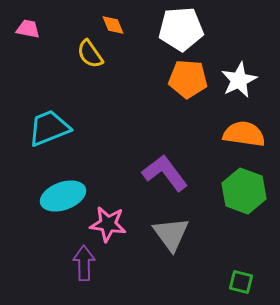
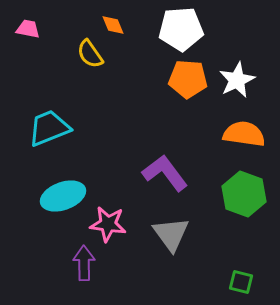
white star: moved 2 px left
green hexagon: moved 3 px down
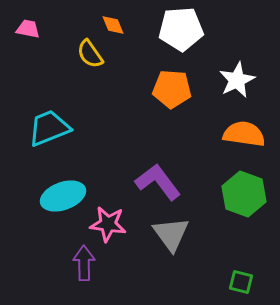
orange pentagon: moved 16 px left, 10 px down
purple L-shape: moved 7 px left, 9 px down
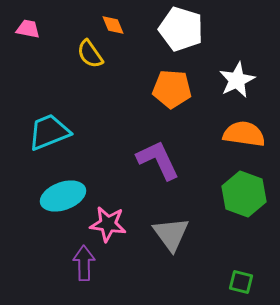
white pentagon: rotated 21 degrees clockwise
cyan trapezoid: moved 4 px down
purple L-shape: moved 22 px up; rotated 12 degrees clockwise
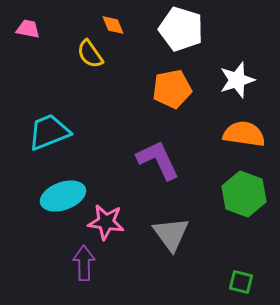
white star: rotated 9 degrees clockwise
orange pentagon: rotated 15 degrees counterclockwise
pink star: moved 2 px left, 2 px up
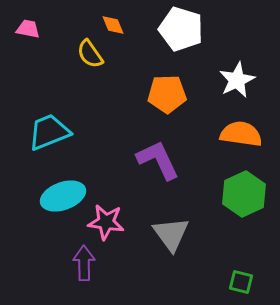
white star: rotated 9 degrees counterclockwise
orange pentagon: moved 5 px left, 5 px down; rotated 9 degrees clockwise
orange semicircle: moved 3 px left
green hexagon: rotated 15 degrees clockwise
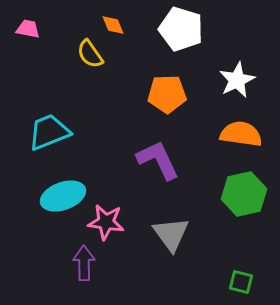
green hexagon: rotated 12 degrees clockwise
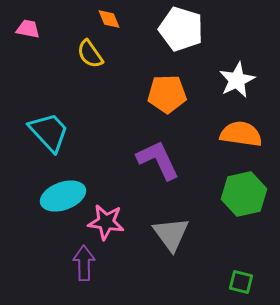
orange diamond: moved 4 px left, 6 px up
cyan trapezoid: rotated 69 degrees clockwise
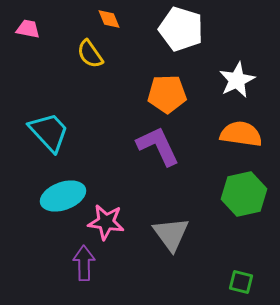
purple L-shape: moved 14 px up
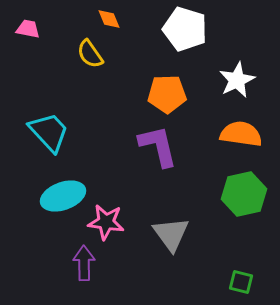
white pentagon: moved 4 px right
purple L-shape: rotated 12 degrees clockwise
